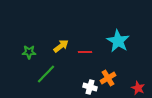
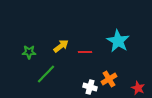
orange cross: moved 1 px right, 1 px down
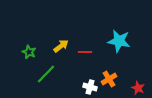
cyan star: moved 1 px right; rotated 20 degrees counterclockwise
green star: rotated 24 degrees clockwise
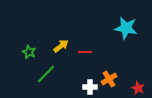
cyan star: moved 7 px right, 13 px up
white cross: rotated 16 degrees counterclockwise
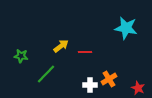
green star: moved 8 px left, 4 px down; rotated 16 degrees counterclockwise
white cross: moved 2 px up
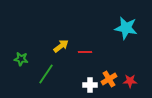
green star: moved 3 px down
green line: rotated 10 degrees counterclockwise
red star: moved 8 px left, 7 px up; rotated 24 degrees counterclockwise
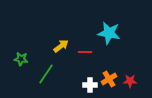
cyan star: moved 17 px left, 5 px down
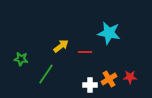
red star: moved 4 px up
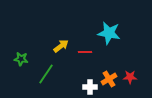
white cross: moved 2 px down
